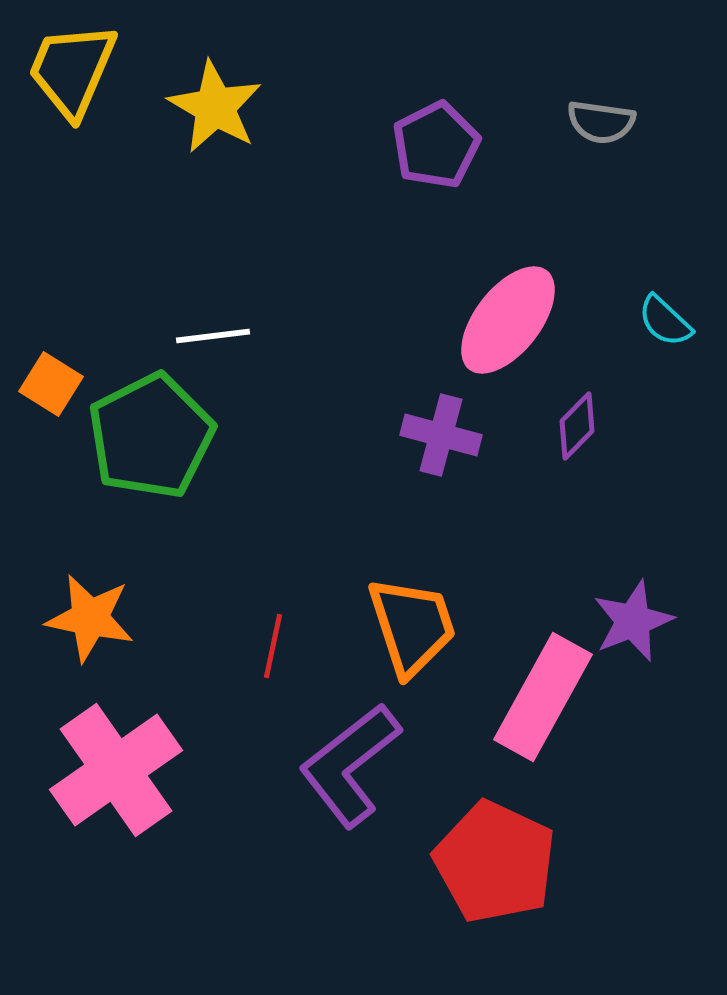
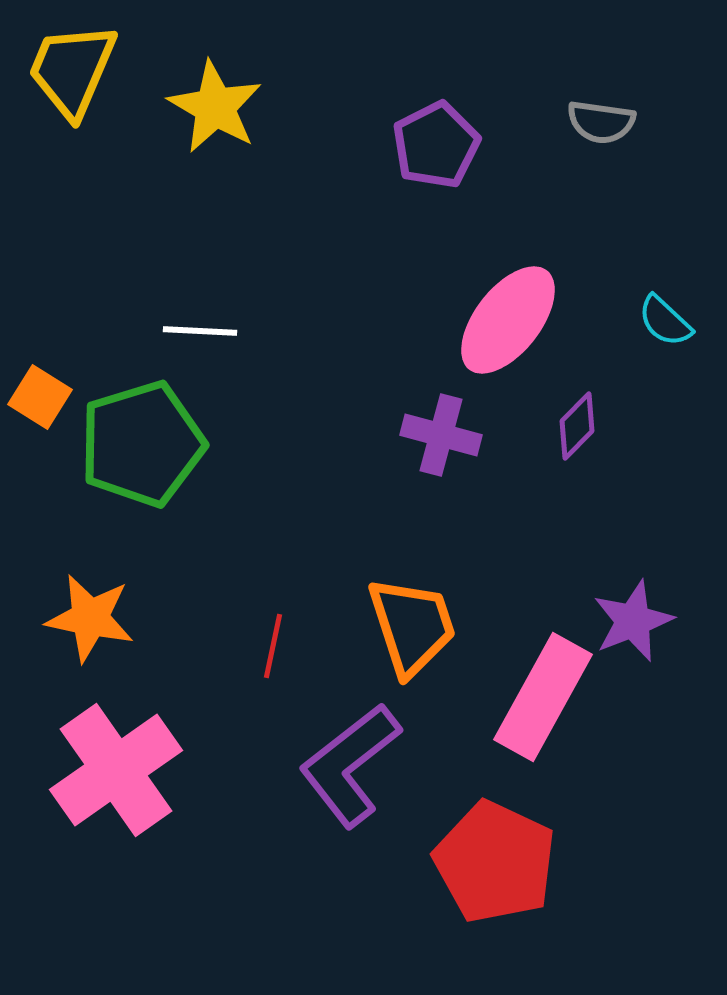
white line: moved 13 px left, 5 px up; rotated 10 degrees clockwise
orange square: moved 11 px left, 13 px down
green pentagon: moved 9 px left, 8 px down; rotated 10 degrees clockwise
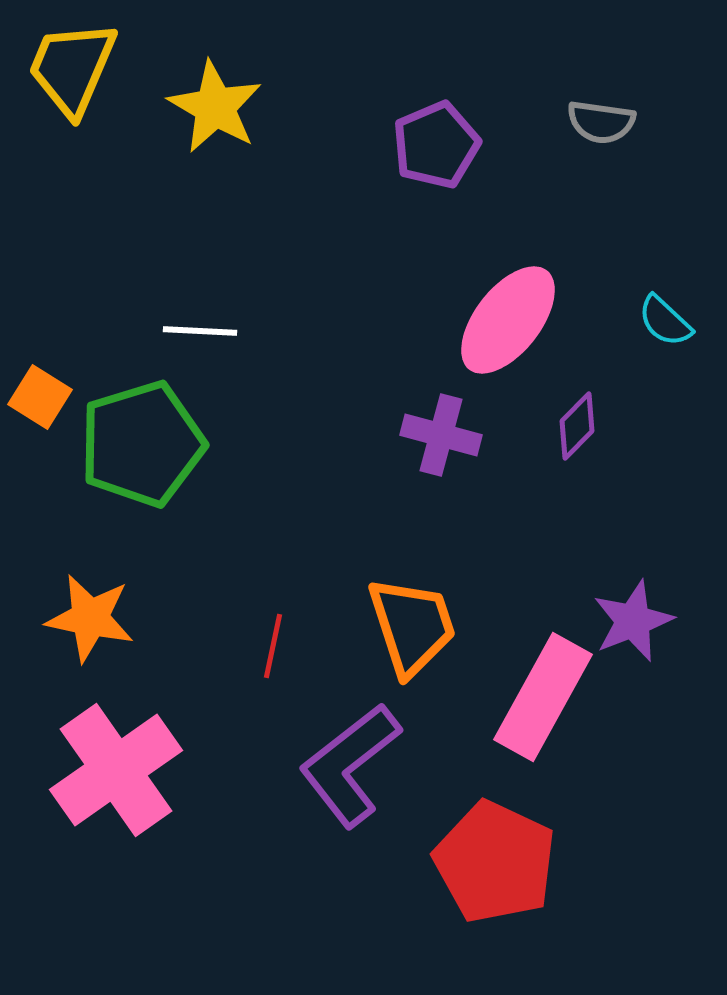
yellow trapezoid: moved 2 px up
purple pentagon: rotated 4 degrees clockwise
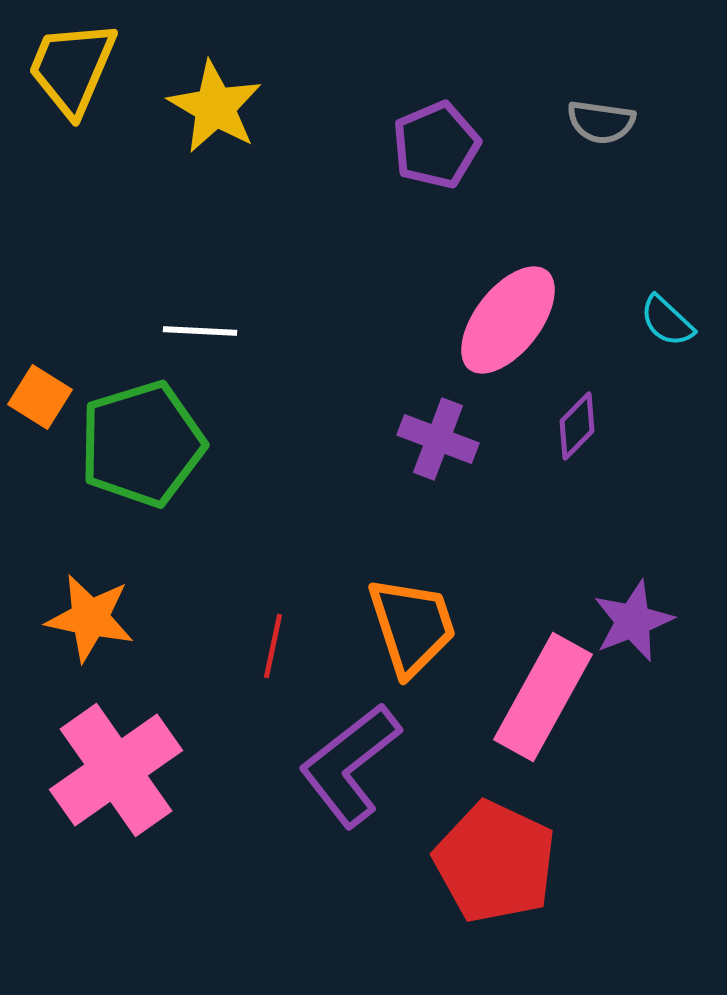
cyan semicircle: moved 2 px right
purple cross: moved 3 px left, 4 px down; rotated 6 degrees clockwise
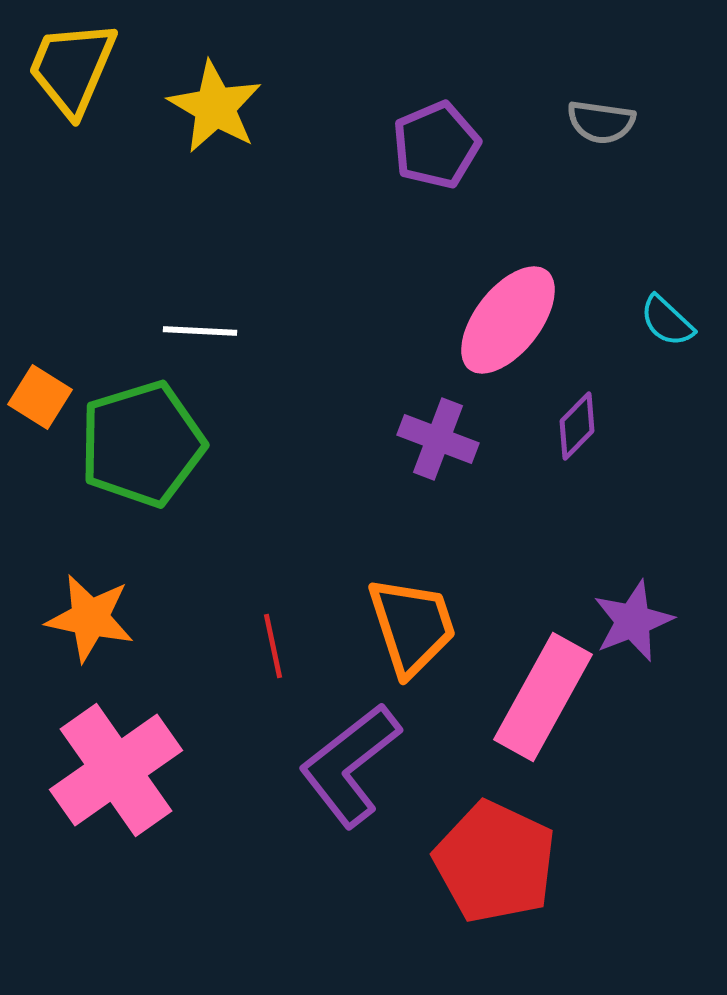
red line: rotated 24 degrees counterclockwise
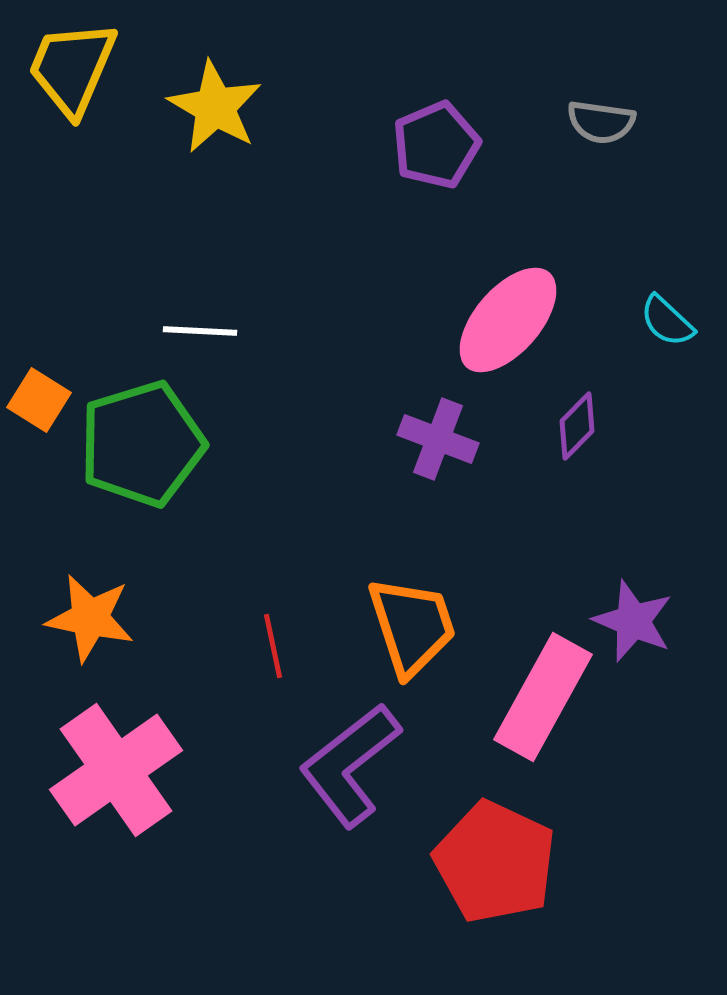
pink ellipse: rotated 3 degrees clockwise
orange square: moved 1 px left, 3 px down
purple star: rotated 28 degrees counterclockwise
